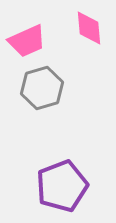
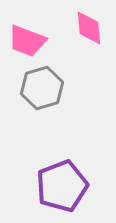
pink trapezoid: rotated 45 degrees clockwise
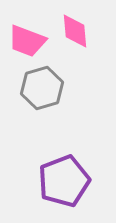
pink diamond: moved 14 px left, 3 px down
purple pentagon: moved 2 px right, 5 px up
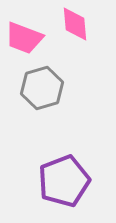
pink diamond: moved 7 px up
pink trapezoid: moved 3 px left, 3 px up
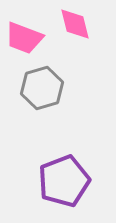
pink diamond: rotated 9 degrees counterclockwise
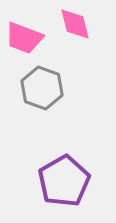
gray hexagon: rotated 24 degrees counterclockwise
purple pentagon: rotated 9 degrees counterclockwise
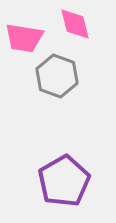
pink trapezoid: rotated 12 degrees counterclockwise
gray hexagon: moved 15 px right, 12 px up
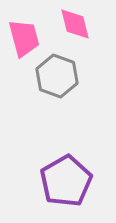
pink trapezoid: rotated 114 degrees counterclockwise
purple pentagon: moved 2 px right
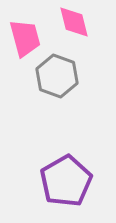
pink diamond: moved 1 px left, 2 px up
pink trapezoid: moved 1 px right
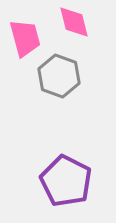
gray hexagon: moved 2 px right
purple pentagon: rotated 15 degrees counterclockwise
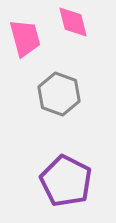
pink diamond: moved 1 px left
gray hexagon: moved 18 px down
